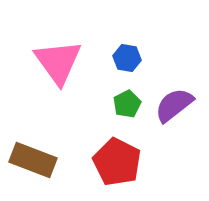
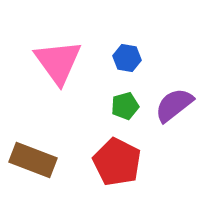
green pentagon: moved 2 px left, 2 px down; rotated 12 degrees clockwise
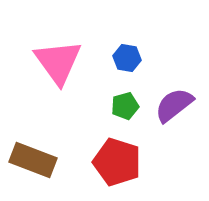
red pentagon: rotated 9 degrees counterclockwise
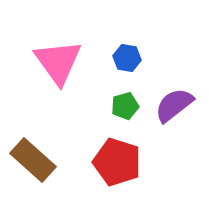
brown rectangle: rotated 21 degrees clockwise
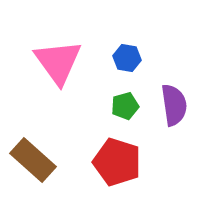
purple semicircle: rotated 120 degrees clockwise
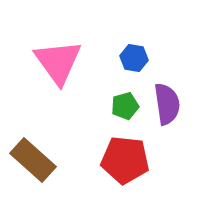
blue hexagon: moved 7 px right
purple semicircle: moved 7 px left, 1 px up
red pentagon: moved 8 px right, 2 px up; rotated 12 degrees counterclockwise
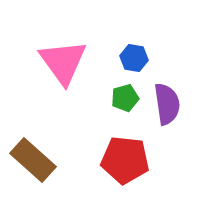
pink triangle: moved 5 px right
green pentagon: moved 8 px up
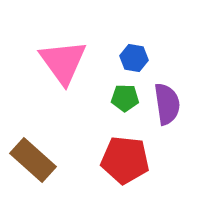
green pentagon: rotated 16 degrees clockwise
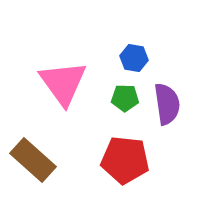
pink triangle: moved 21 px down
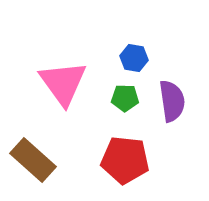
purple semicircle: moved 5 px right, 3 px up
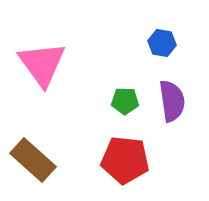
blue hexagon: moved 28 px right, 15 px up
pink triangle: moved 21 px left, 19 px up
green pentagon: moved 3 px down
